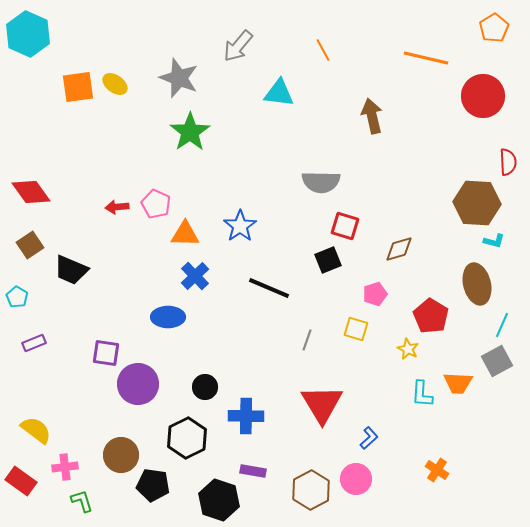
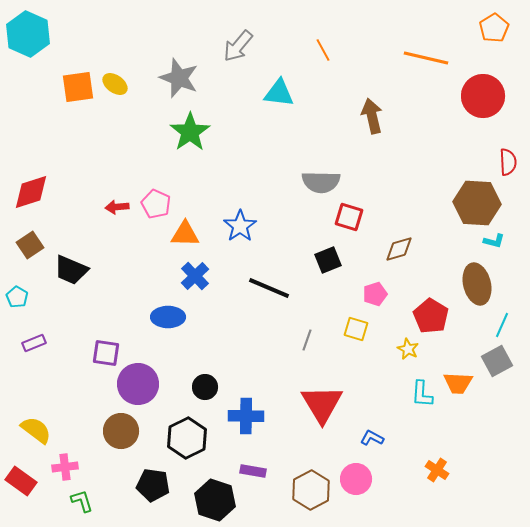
red diamond at (31, 192): rotated 72 degrees counterclockwise
red square at (345, 226): moved 4 px right, 9 px up
blue L-shape at (369, 438): moved 3 px right; rotated 110 degrees counterclockwise
brown circle at (121, 455): moved 24 px up
black hexagon at (219, 500): moved 4 px left
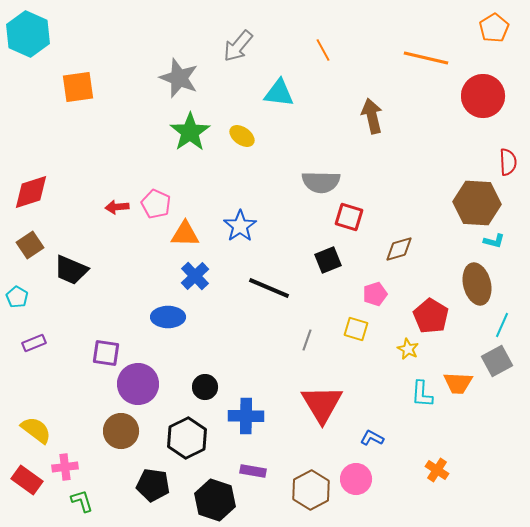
yellow ellipse at (115, 84): moved 127 px right, 52 px down
red rectangle at (21, 481): moved 6 px right, 1 px up
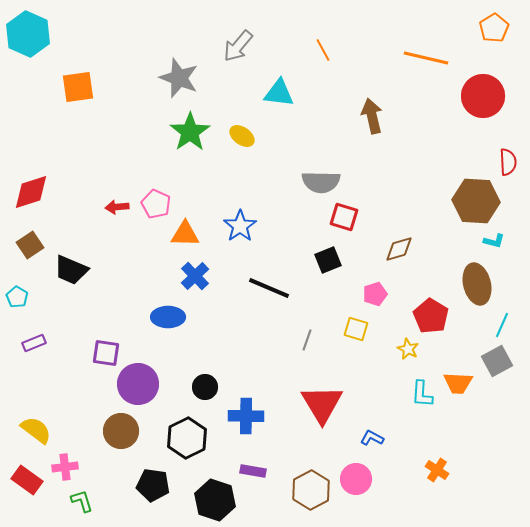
brown hexagon at (477, 203): moved 1 px left, 2 px up
red square at (349, 217): moved 5 px left
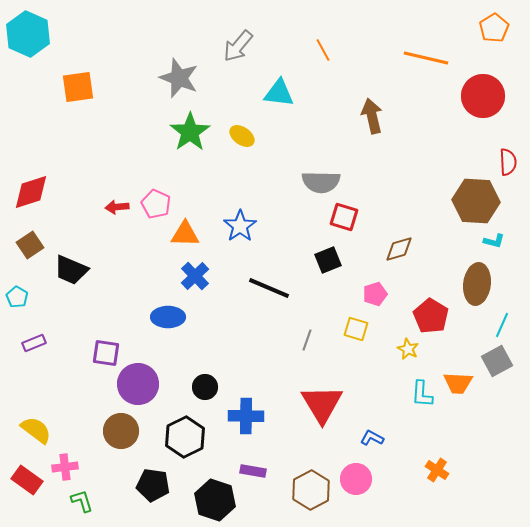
brown ellipse at (477, 284): rotated 21 degrees clockwise
black hexagon at (187, 438): moved 2 px left, 1 px up
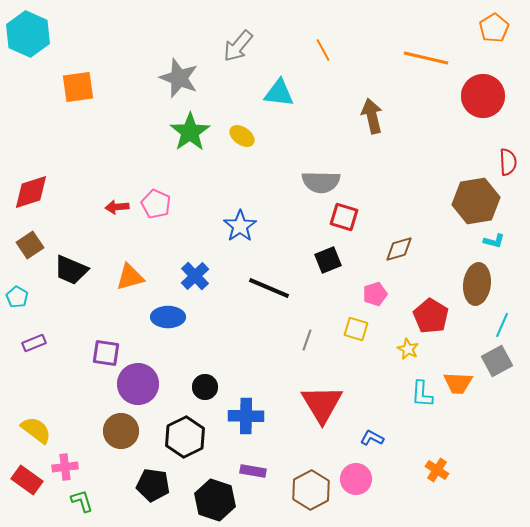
brown hexagon at (476, 201): rotated 12 degrees counterclockwise
orange triangle at (185, 234): moved 55 px left, 43 px down; rotated 16 degrees counterclockwise
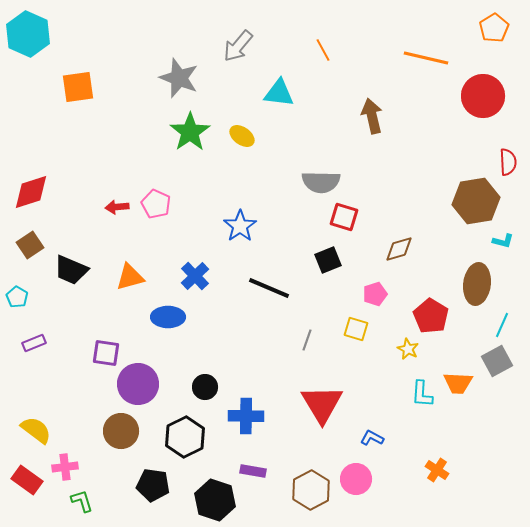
cyan L-shape at (494, 241): moved 9 px right
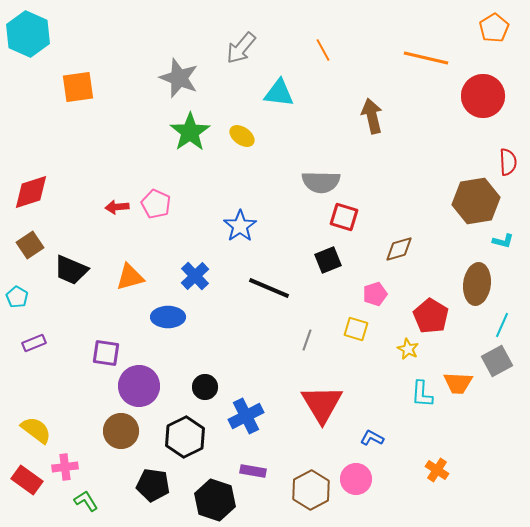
gray arrow at (238, 46): moved 3 px right, 2 px down
purple circle at (138, 384): moved 1 px right, 2 px down
blue cross at (246, 416): rotated 28 degrees counterclockwise
green L-shape at (82, 501): moved 4 px right; rotated 15 degrees counterclockwise
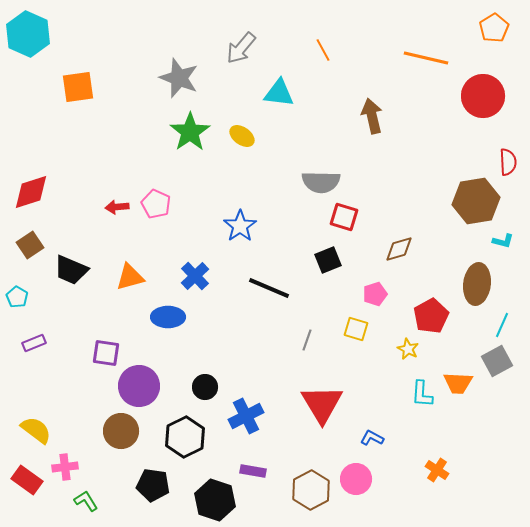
red pentagon at (431, 316): rotated 12 degrees clockwise
